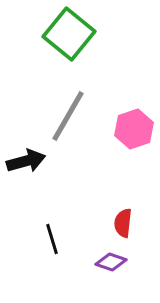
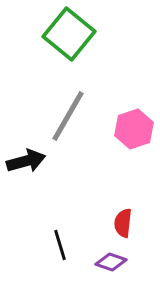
black line: moved 8 px right, 6 px down
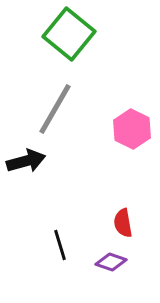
gray line: moved 13 px left, 7 px up
pink hexagon: moved 2 px left; rotated 15 degrees counterclockwise
red semicircle: rotated 16 degrees counterclockwise
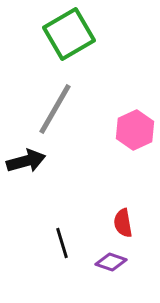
green square: rotated 21 degrees clockwise
pink hexagon: moved 3 px right, 1 px down; rotated 9 degrees clockwise
black line: moved 2 px right, 2 px up
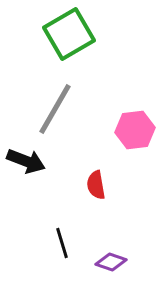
pink hexagon: rotated 18 degrees clockwise
black arrow: rotated 36 degrees clockwise
red semicircle: moved 27 px left, 38 px up
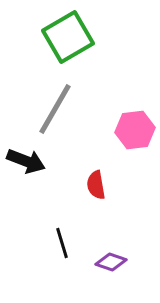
green square: moved 1 px left, 3 px down
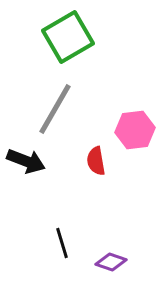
red semicircle: moved 24 px up
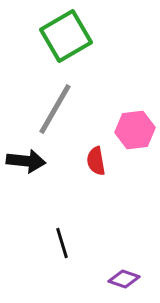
green square: moved 2 px left, 1 px up
black arrow: rotated 15 degrees counterclockwise
purple diamond: moved 13 px right, 17 px down
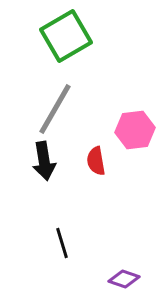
black arrow: moved 18 px right; rotated 75 degrees clockwise
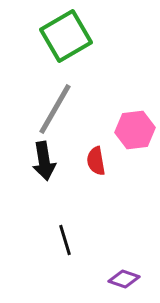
black line: moved 3 px right, 3 px up
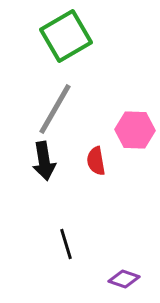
pink hexagon: rotated 9 degrees clockwise
black line: moved 1 px right, 4 px down
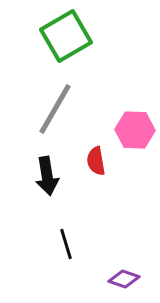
black arrow: moved 3 px right, 15 px down
